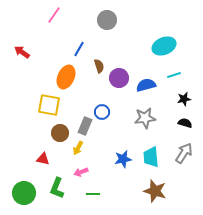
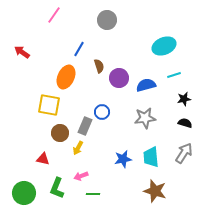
pink arrow: moved 4 px down
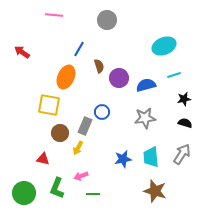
pink line: rotated 60 degrees clockwise
gray arrow: moved 2 px left, 1 px down
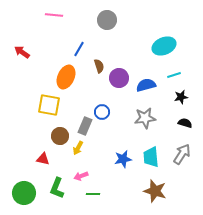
black star: moved 3 px left, 2 px up
brown circle: moved 3 px down
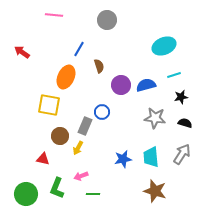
purple circle: moved 2 px right, 7 px down
gray star: moved 10 px right; rotated 15 degrees clockwise
green circle: moved 2 px right, 1 px down
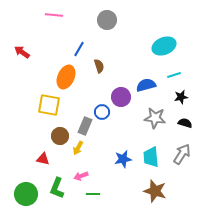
purple circle: moved 12 px down
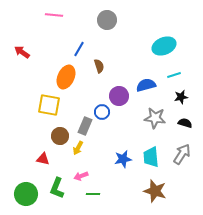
purple circle: moved 2 px left, 1 px up
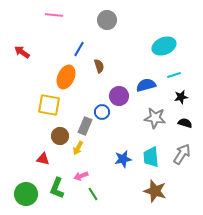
green line: rotated 56 degrees clockwise
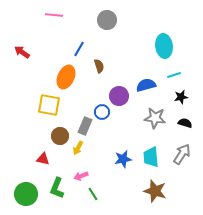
cyan ellipse: rotated 75 degrees counterclockwise
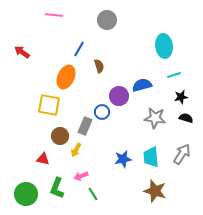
blue semicircle: moved 4 px left
black semicircle: moved 1 px right, 5 px up
yellow arrow: moved 2 px left, 2 px down
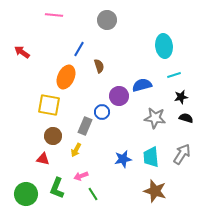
brown circle: moved 7 px left
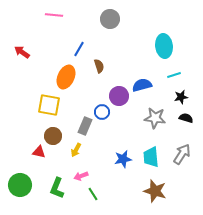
gray circle: moved 3 px right, 1 px up
red triangle: moved 4 px left, 7 px up
green circle: moved 6 px left, 9 px up
